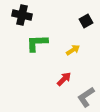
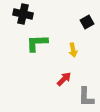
black cross: moved 1 px right, 1 px up
black square: moved 1 px right, 1 px down
yellow arrow: rotated 112 degrees clockwise
gray L-shape: rotated 55 degrees counterclockwise
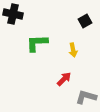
black cross: moved 10 px left
black square: moved 2 px left, 1 px up
gray L-shape: rotated 105 degrees clockwise
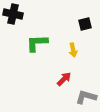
black square: moved 3 px down; rotated 16 degrees clockwise
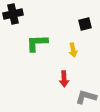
black cross: rotated 24 degrees counterclockwise
red arrow: rotated 133 degrees clockwise
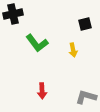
green L-shape: rotated 125 degrees counterclockwise
red arrow: moved 22 px left, 12 px down
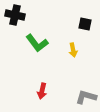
black cross: moved 2 px right, 1 px down; rotated 24 degrees clockwise
black square: rotated 24 degrees clockwise
red arrow: rotated 14 degrees clockwise
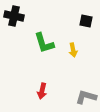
black cross: moved 1 px left, 1 px down
black square: moved 1 px right, 3 px up
green L-shape: moved 7 px right; rotated 20 degrees clockwise
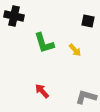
black square: moved 2 px right
yellow arrow: moved 2 px right; rotated 32 degrees counterclockwise
red arrow: rotated 126 degrees clockwise
